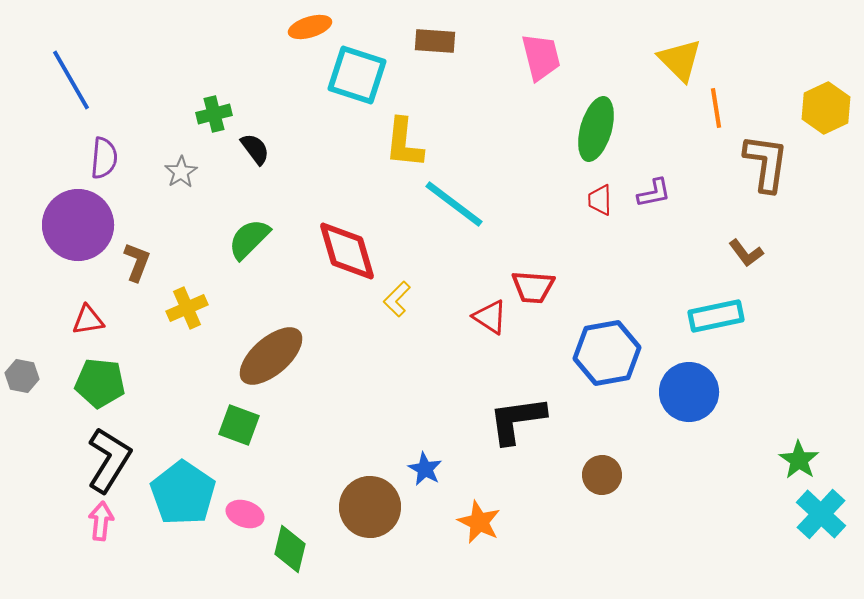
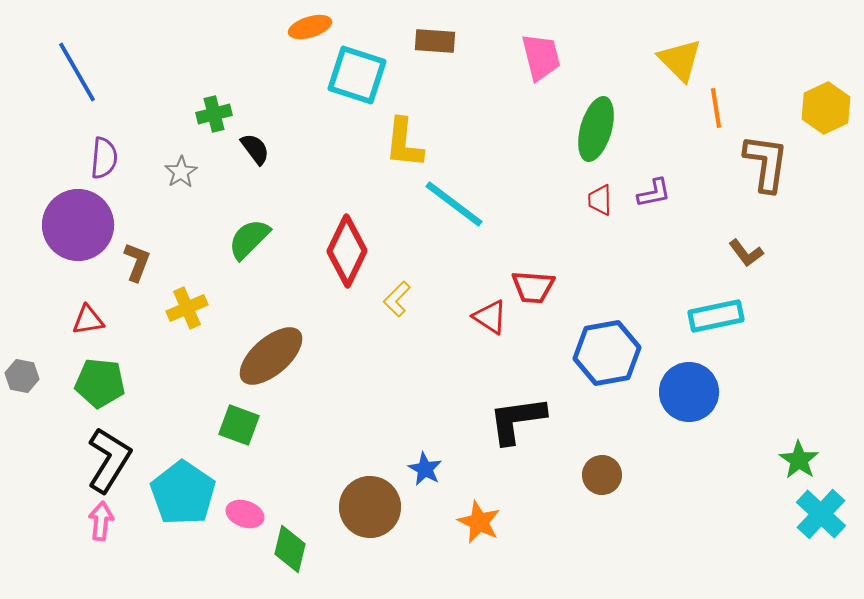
blue line at (71, 80): moved 6 px right, 8 px up
red diamond at (347, 251): rotated 42 degrees clockwise
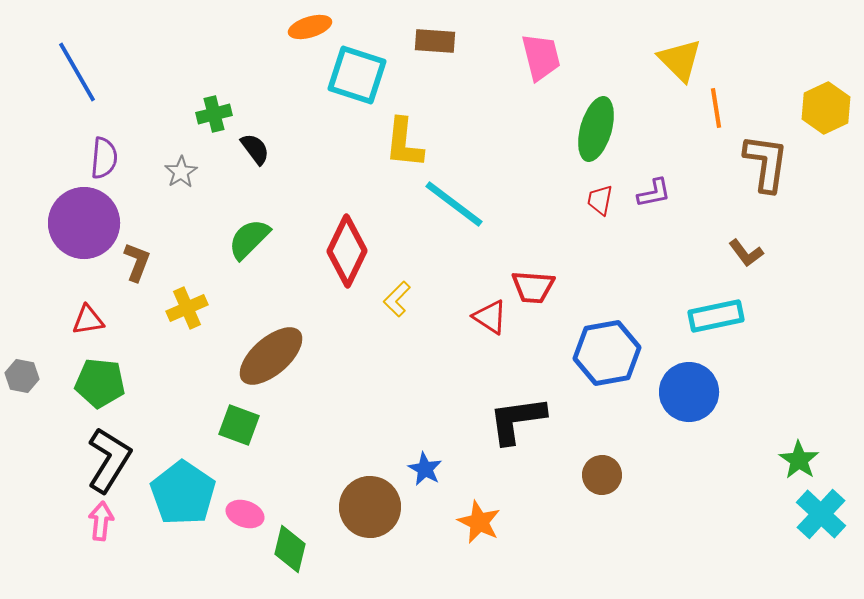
red trapezoid at (600, 200): rotated 12 degrees clockwise
purple circle at (78, 225): moved 6 px right, 2 px up
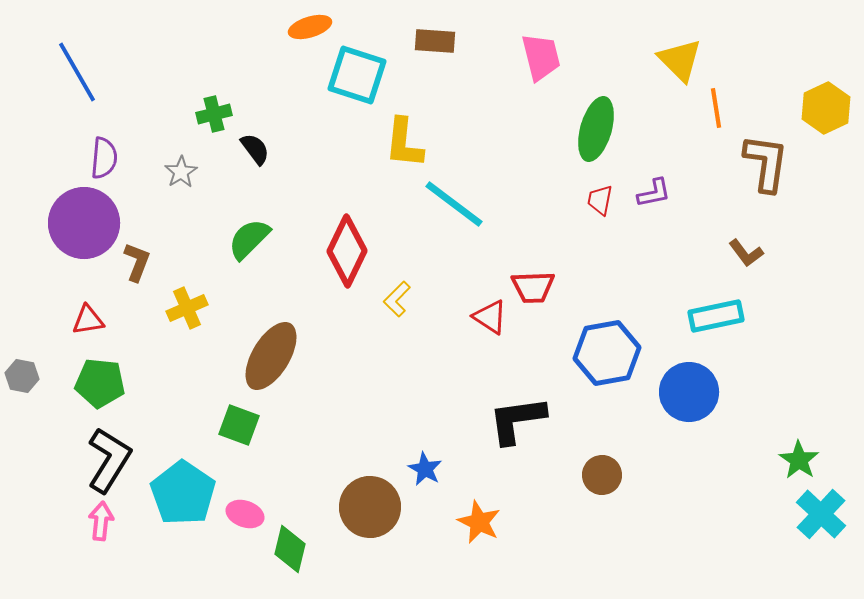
red trapezoid at (533, 287): rotated 6 degrees counterclockwise
brown ellipse at (271, 356): rotated 18 degrees counterclockwise
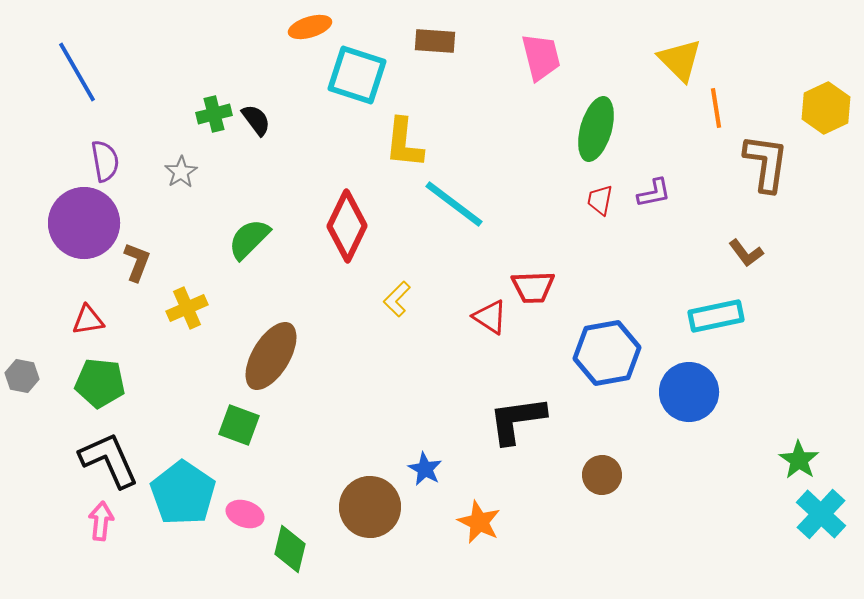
black semicircle at (255, 149): moved 1 px right, 29 px up
purple semicircle at (104, 158): moved 1 px right, 3 px down; rotated 15 degrees counterclockwise
red diamond at (347, 251): moved 25 px up
black L-shape at (109, 460): rotated 56 degrees counterclockwise
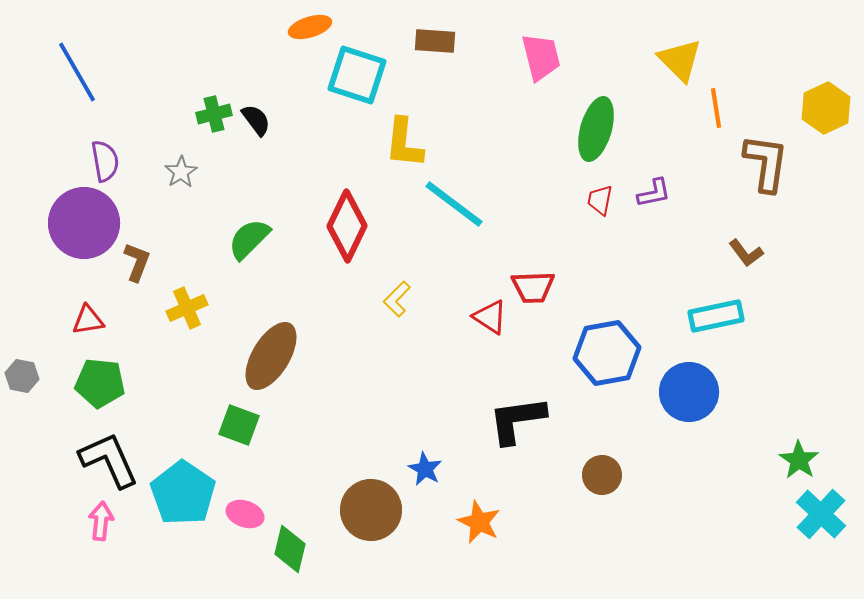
brown circle at (370, 507): moved 1 px right, 3 px down
